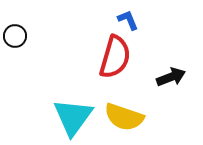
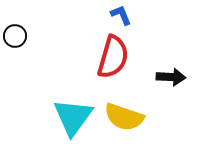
blue L-shape: moved 7 px left, 5 px up
red semicircle: moved 2 px left
black arrow: rotated 24 degrees clockwise
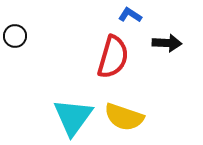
blue L-shape: moved 9 px right; rotated 35 degrees counterclockwise
black arrow: moved 4 px left, 34 px up
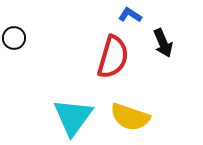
black circle: moved 1 px left, 2 px down
black arrow: moved 4 px left; rotated 64 degrees clockwise
yellow semicircle: moved 6 px right
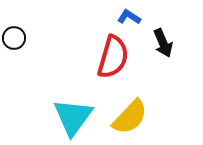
blue L-shape: moved 1 px left, 2 px down
yellow semicircle: rotated 66 degrees counterclockwise
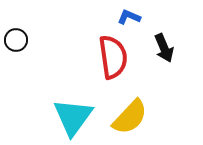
blue L-shape: rotated 10 degrees counterclockwise
black circle: moved 2 px right, 2 px down
black arrow: moved 1 px right, 5 px down
red semicircle: rotated 24 degrees counterclockwise
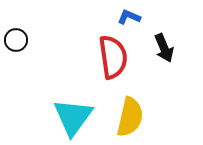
yellow semicircle: rotated 30 degrees counterclockwise
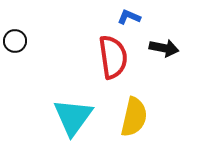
black circle: moved 1 px left, 1 px down
black arrow: rotated 56 degrees counterclockwise
yellow semicircle: moved 4 px right
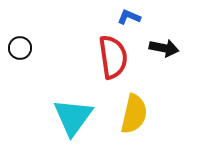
black circle: moved 5 px right, 7 px down
yellow semicircle: moved 3 px up
